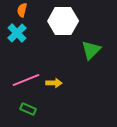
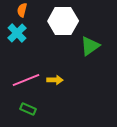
green triangle: moved 1 px left, 4 px up; rotated 10 degrees clockwise
yellow arrow: moved 1 px right, 3 px up
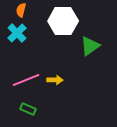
orange semicircle: moved 1 px left
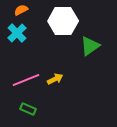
orange semicircle: rotated 48 degrees clockwise
yellow arrow: moved 1 px up; rotated 28 degrees counterclockwise
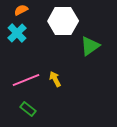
yellow arrow: rotated 91 degrees counterclockwise
green rectangle: rotated 14 degrees clockwise
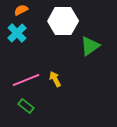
green rectangle: moved 2 px left, 3 px up
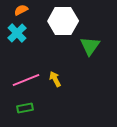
green triangle: rotated 20 degrees counterclockwise
green rectangle: moved 1 px left, 2 px down; rotated 49 degrees counterclockwise
